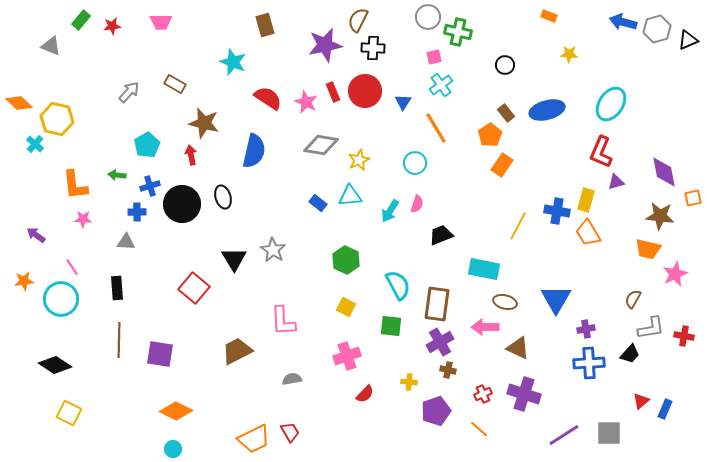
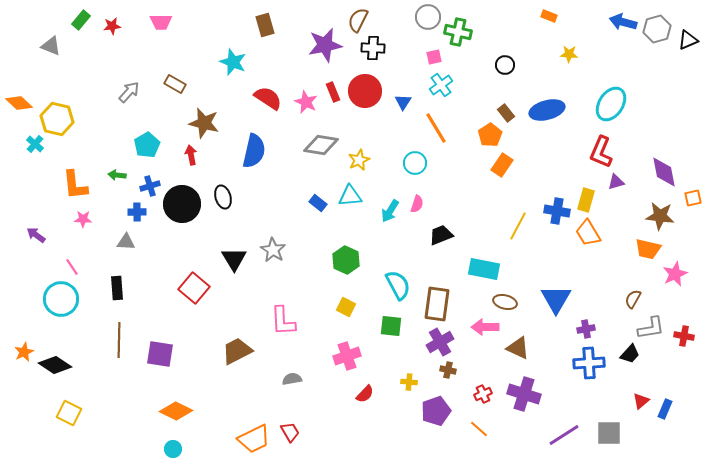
orange star at (24, 281): moved 71 px down; rotated 18 degrees counterclockwise
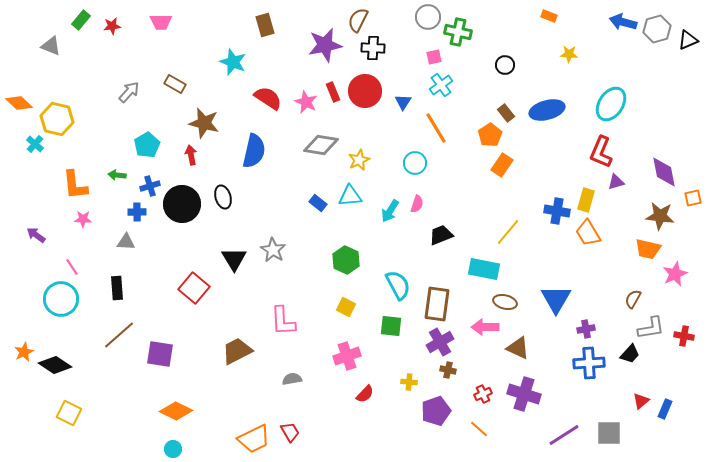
yellow line at (518, 226): moved 10 px left, 6 px down; rotated 12 degrees clockwise
brown line at (119, 340): moved 5 px up; rotated 48 degrees clockwise
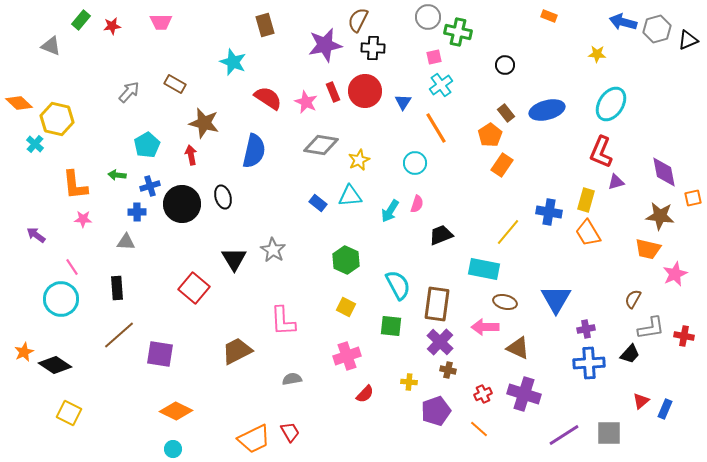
yellow star at (569, 54): moved 28 px right
blue cross at (557, 211): moved 8 px left, 1 px down
purple cross at (440, 342): rotated 16 degrees counterclockwise
